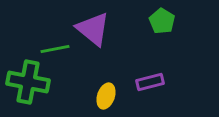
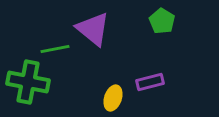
yellow ellipse: moved 7 px right, 2 px down
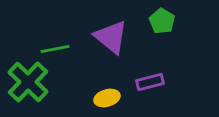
purple triangle: moved 18 px right, 8 px down
green cross: rotated 33 degrees clockwise
yellow ellipse: moved 6 px left; rotated 55 degrees clockwise
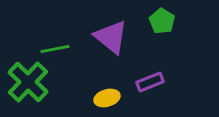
purple rectangle: rotated 8 degrees counterclockwise
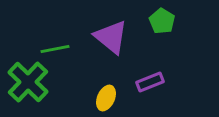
yellow ellipse: moved 1 px left; rotated 50 degrees counterclockwise
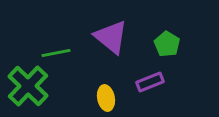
green pentagon: moved 5 px right, 23 px down
green line: moved 1 px right, 4 px down
green cross: moved 4 px down
yellow ellipse: rotated 35 degrees counterclockwise
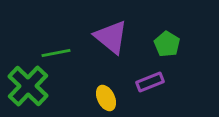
yellow ellipse: rotated 15 degrees counterclockwise
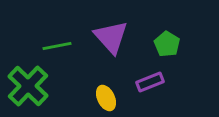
purple triangle: rotated 9 degrees clockwise
green line: moved 1 px right, 7 px up
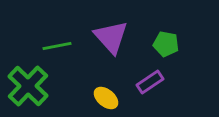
green pentagon: moved 1 px left; rotated 20 degrees counterclockwise
purple rectangle: rotated 12 degrees counterclockwise
yellow ellipse: rotated 25 degrees counterclockwise
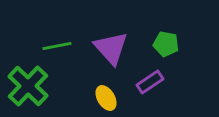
purple triangle: moved 11 px down
yellow ellipse: rotated 20 degrees clockwise
